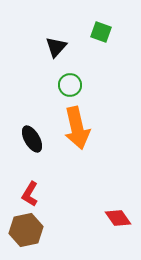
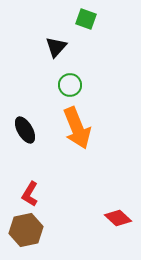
green square: moved 15 px left, 13 px up
orange arrow: rotated 9 degrees counterclockwise
black ellipse: moved 7 px left, 9 px up
red diamond: rotated 12 degrees counterclockwise
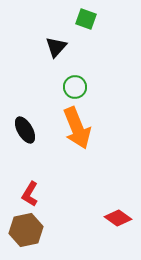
green circle: moved 5 px right, 2 px down
red diamond: rotated 8 degrees counterclockwise
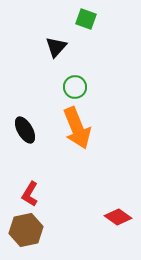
red diamond: moved 1 px up
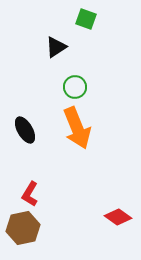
black triangle: rotated 15 degrees clockwise
brown hexagon: moved 3 px left, 2 px up
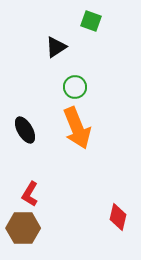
green square: moved 5 px right, 2 px down
red diamond: rotated 68 degrees clockwise
brown hexagon: rotated 12 degrees clockwise
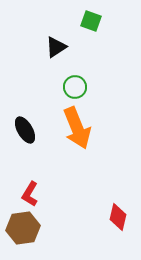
brown hexagon: rotated 8 degrees counterclockwise
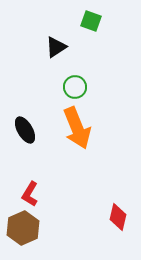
brown hexagon: rotated 16 degrees counterclockwise
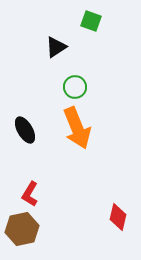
brown hexagon: moved 1 px left, 1 px down; rotated 12 degrees clockwise
